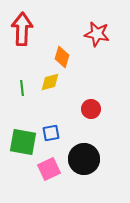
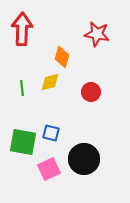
red circle: moved 17 px up
blue square: rotated 24 degrees clockwise
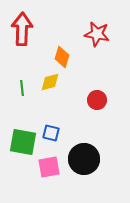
red circle: moved 6 px right, 8 px down
pink square: moved 2 px up; rotated 15 degrees clockwise
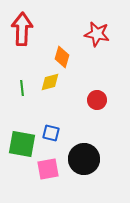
green square: moved 1 px left, 2 px down
pink square: moved 1 px left, 2 px down
